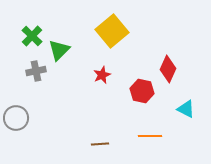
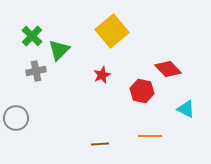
red diamond: rotated 68 degrees counterclockwise
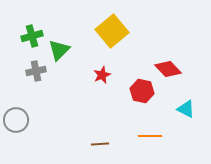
green cross: rotated 30 degrees clockwise
gray circle: moved 2 px down
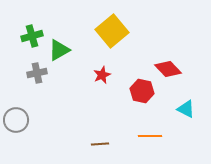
green triangle: rotated 15 degrees clockwise
gray cross: moved 1 px right, 2 px down
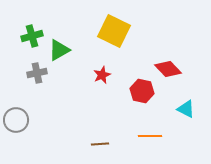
yellow square: moved 2 px right; rotated 24 degrees counterclockwise
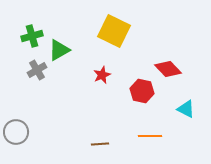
gray cross: moved 3 px up; rotated 18 degrees counterclockwise
gray circle: moved 12 px down
